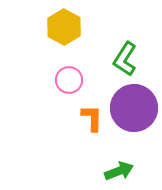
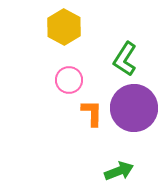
orange L-shape: moved 5 px up
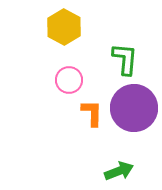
green L-shape: rotated 152 degrees clockwise
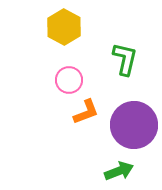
green L-shape: rotated 8 degrees clockwise
purple circle: moved 17 px down
orange L-shape: moved 6 px left, 1 px up; rotated 68 degrees clockwise
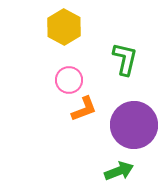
orange L-shape: moved 2 px left, 3 px up
